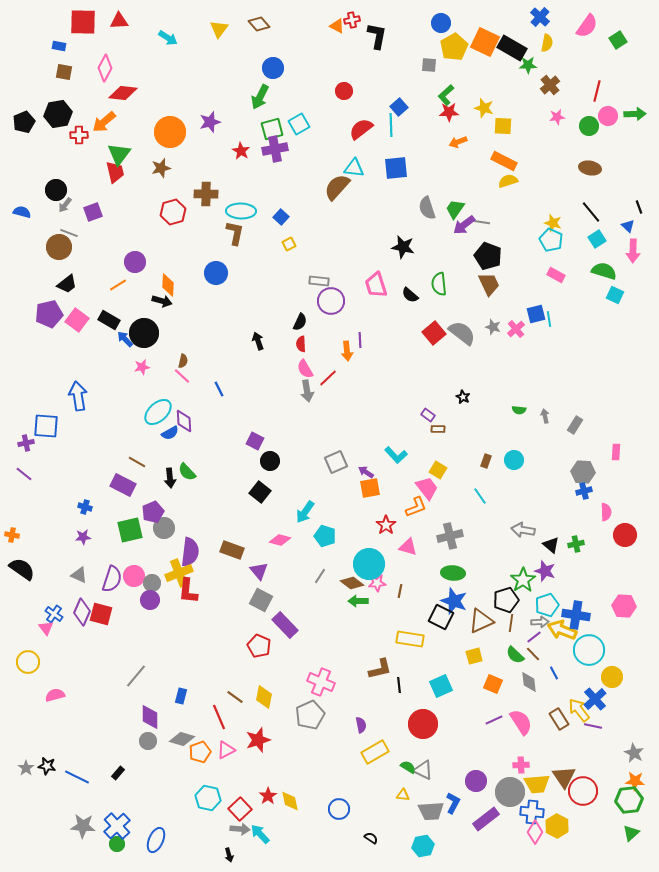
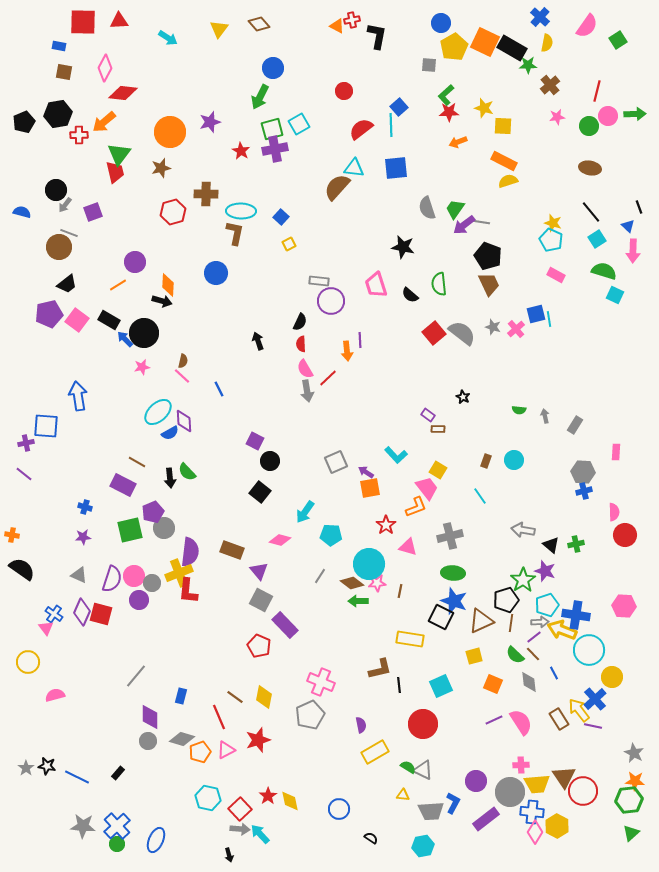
pink semicircle at (606, 512): moved 8 px right
cyan pentagon at (325, 536): moved 6 px right, 1 px up; rotated 15 degrees counterclockwise
purple circle at (150, 600): moved 11 px left
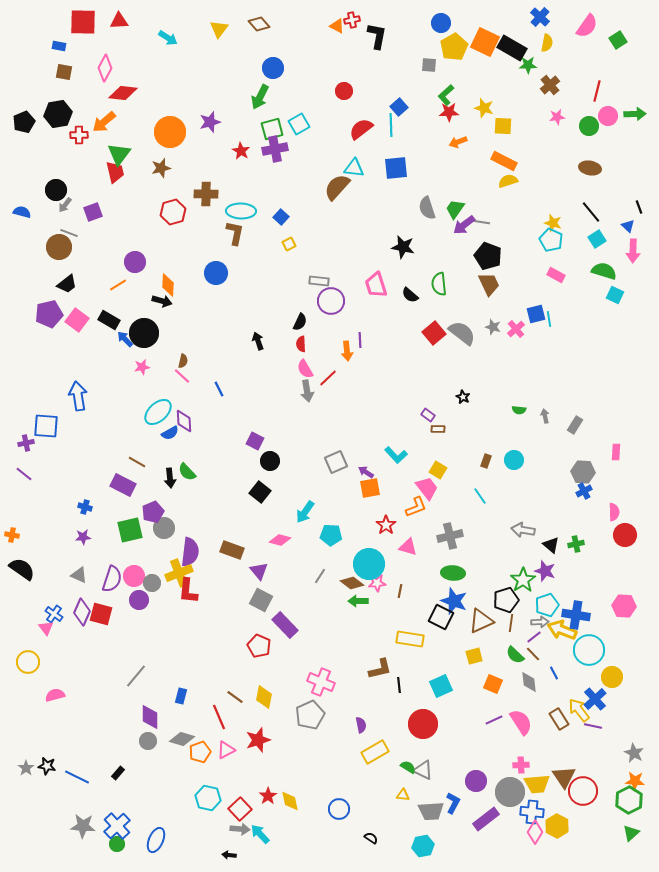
blue cross at (584, 491): rotated 14 degrees counterclockwise
green hexagon at (629, 800): rotated 20 degrees counterclockwise
black arrow at (229, 855): rotated 112 degrees clockwise
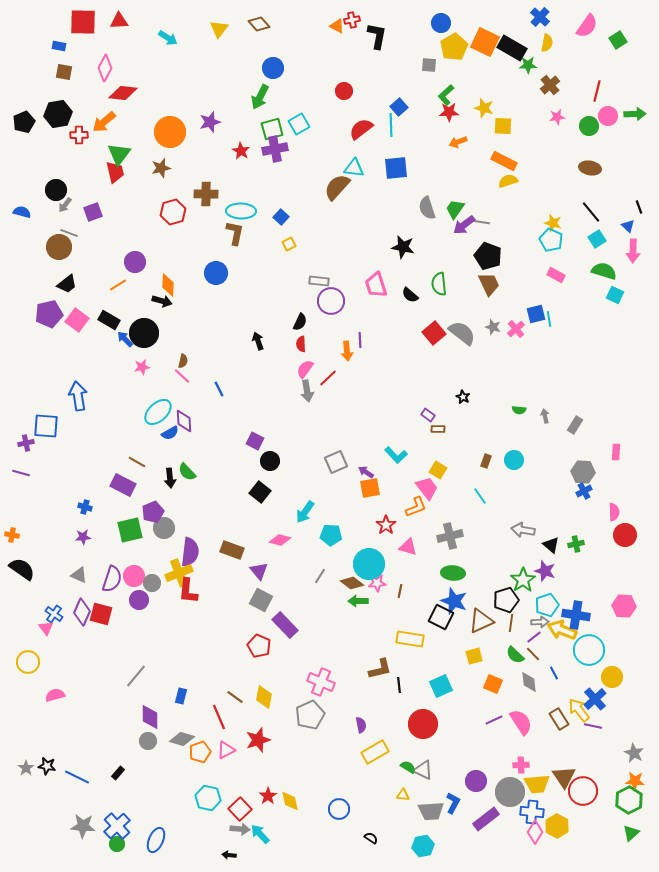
pink semicircle at (305, 369): rotated 66 degrees clockwise
purple line at (24, 474): moved 3 px left, 1 px up; rotated 24 degrees counterclockwise
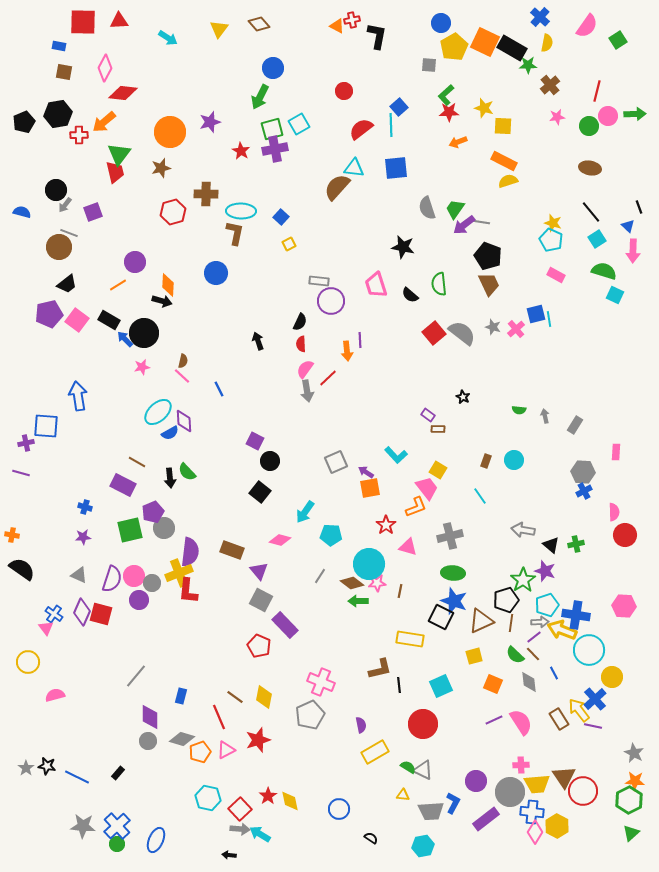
cyan arrow at (260, 834): rotated 15 degrees counterclockwise
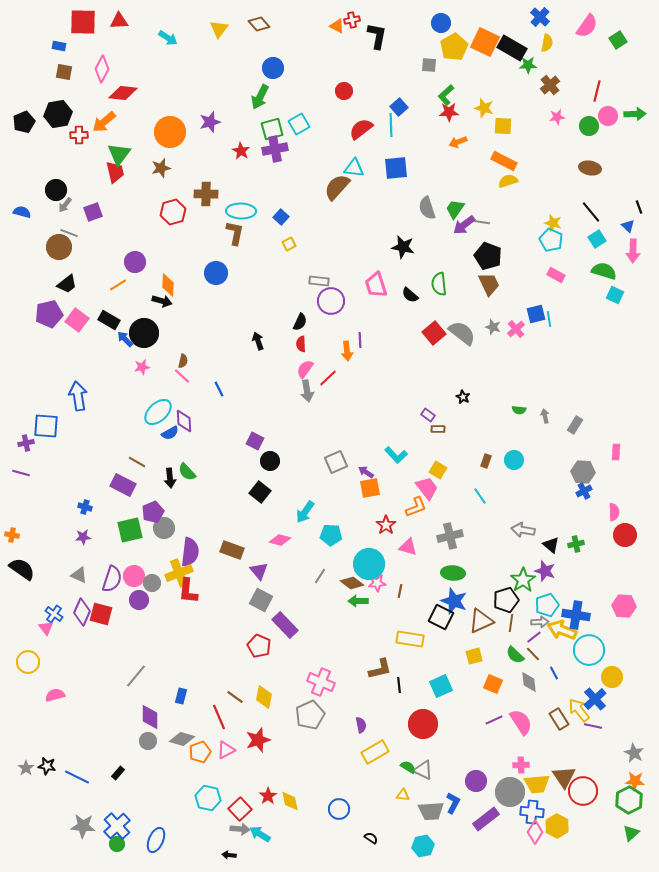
pink diamond at (105, 68): moved 3 px left, 1 px down
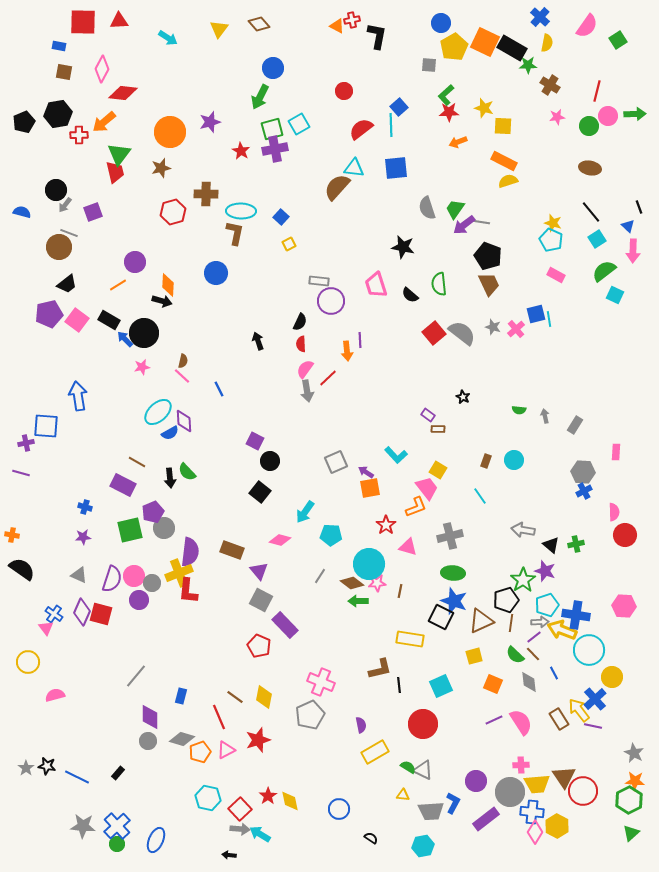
brown cross at (550, 85): rotated 18 degrees counterclockwise
green semicircle at (604, 271): rotated 55 degrees counterclockwise
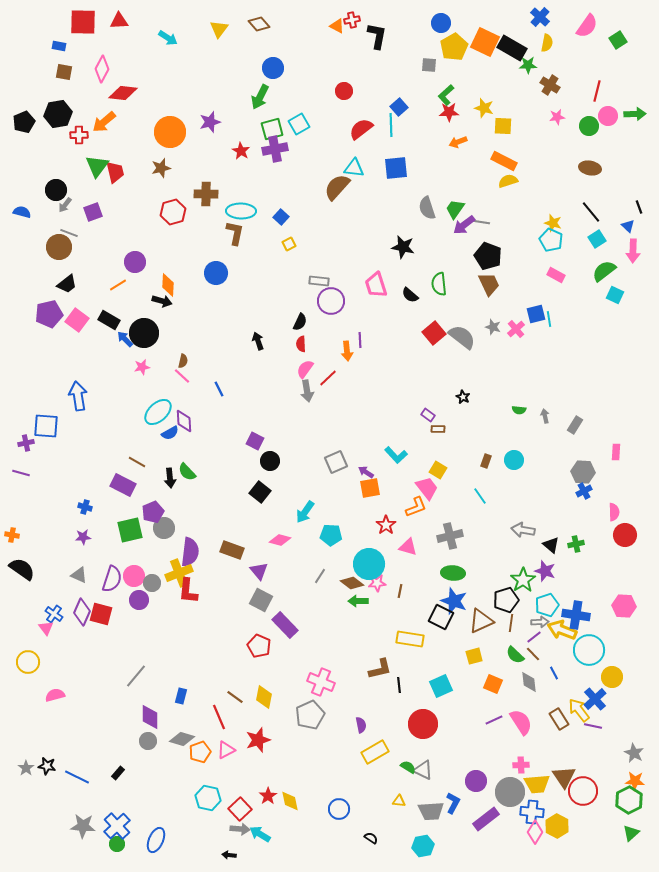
green triangle at (119, 154): moved 22 px left, 12 px down
gray semicircle at (462, 333): moved 4 px down
yellow triangle at (403, 795): moved 4 px left, 6 px down
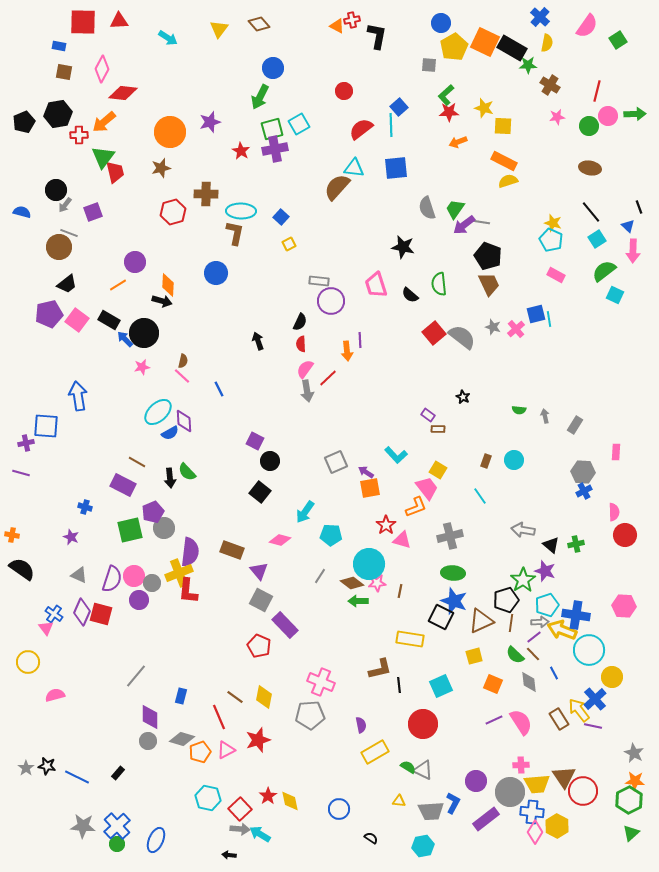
green triangle at (97, 166): moved 6 px right, 9 px up
purple star at (83, 537): moved 12 px left; rotated 28 degrees clockwise
pink triangle at (408, 547): moved 6 px left, 7 px up
gray pentagon at (310, 715): rotated 20 degrees clockwise
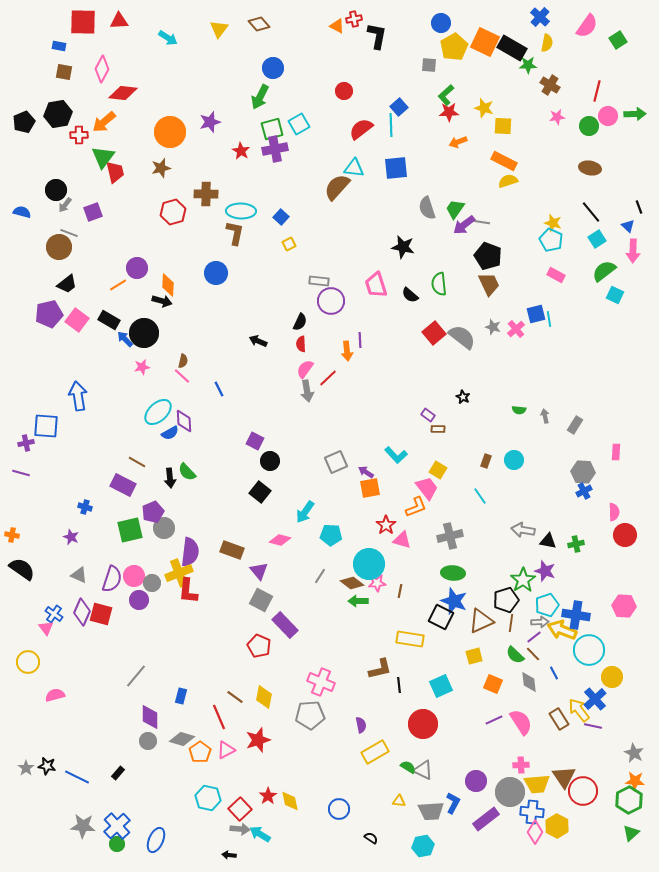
red cross at (352, 20): moved 2 px right, 1 px up
purple circle at (135, 262): moved 2 px right, 6 px down
black arrow at (258, 341): rotated 48 degrees counterclockwise
black triangle at (551, 545): moved 3 px left, 4 px up; rotated 30 degrees counterclockwise
orange pentagon at (200, 752): rotated 15 degrees counterclockwise
